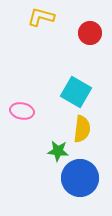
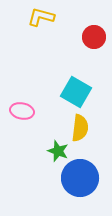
red circle: moved 4 px right, 4 px down
yellow semicircle: moved 2 px left, 1 px up
green star: rotated 15 degrees clockwise
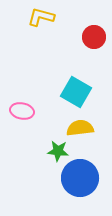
yellow semicircle: rotated 104 degrees counterclockwise
green star: rotated 15 degrees counterclockwise
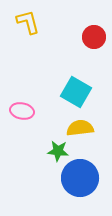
yellow L-shape: moved 13 px left, 5 px down; rotated 60 degrees clockwise
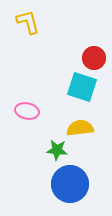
red circle: moved 21 px down
cyan square: moved 6 px right, 5 px up; rotated 12 degrees counterclockwise
pink ellipse: moved 5 px right
green star: moved 1 px left, 1 px up
blue circle: moved 10 px left, 6 px down
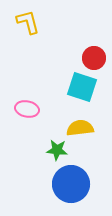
pink ellipse: moved 2 px up
blue circle: moved 1 px right
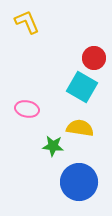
yellow L-shape: moved 1 px left; rotated 8 degrees counterclockwise
cyan square: rotated 12 degrees clockwise
yellow semicircle: rotated 16 degrees clockwise
green star: moved 4 px left, 4 px up
blue circle: moved 8 px right, 2 px up
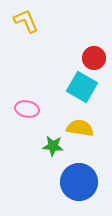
yellow L-shape: moved 1 px left, 1 px up
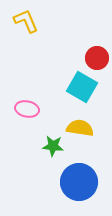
red circle: moved 3 px right
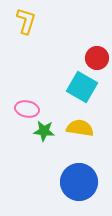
yellow L-shape: rotated 40 degrees clockwise
green star: moved 9 px left, 15 px up
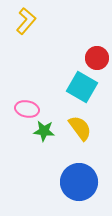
yellow L-shape: rotated 24 degrees clockwise
yellow semicircle: rotated 44 degrees clockwise
